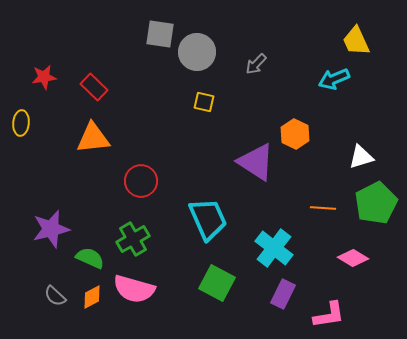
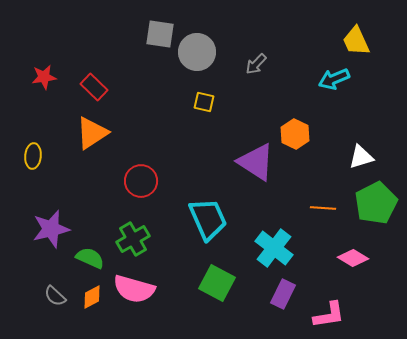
yellow ellipse: moved 12 px right, 33 px down
orange triangle: moved 1 px left, 5 px up; rotated 27 degrees counterclockwise
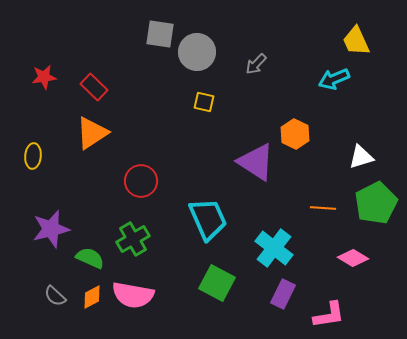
pink semicircle: moved 1 px left, 6 px down; rotated 6 degrees counterclockwise
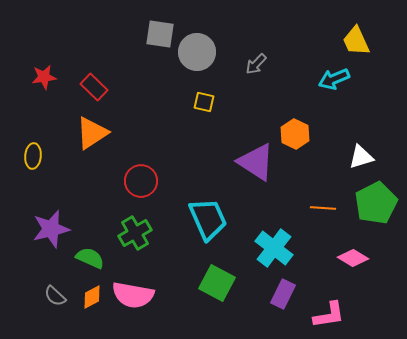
green cross: moved 2 px right, 6 px up
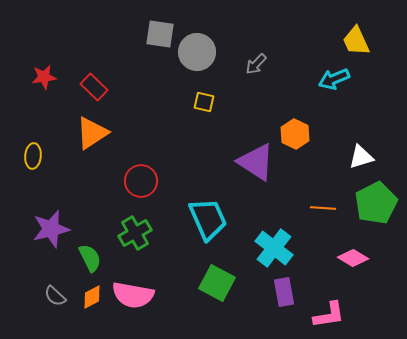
green semicircle: rotated 40 degrees clockwise
purple rectangle: moved 1 px right, 2 px up; rotated 36 degrees counterclockwise
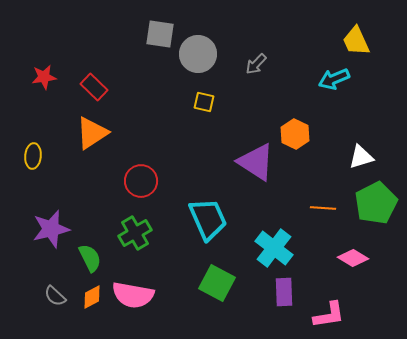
gray circle: moved 1 px right, 2 px down
purple rectangle: rotated 8 degrees clockwise
